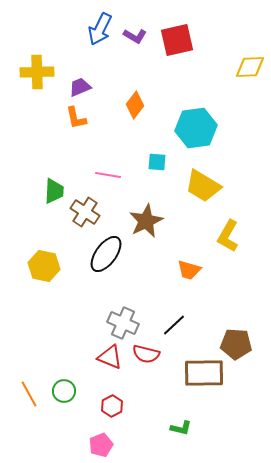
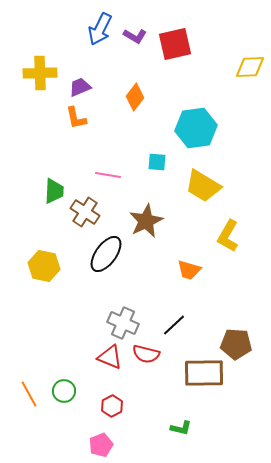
red square: moved 2 px left, 4 px down
yellow cross: moved 3 px right, 1 px down
orange diamond: moved 8 px up
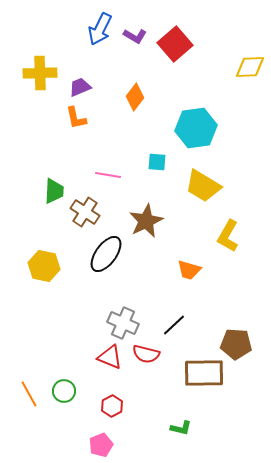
red square: rotated 28 degrees counterclockwise
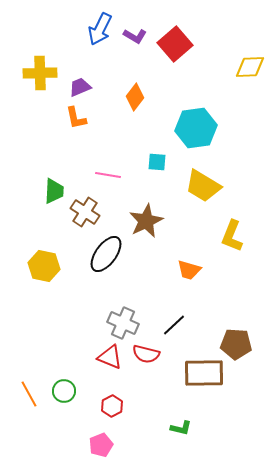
yellow L-shape: moved 4 px right; rotated 8 degrees counterclockwise
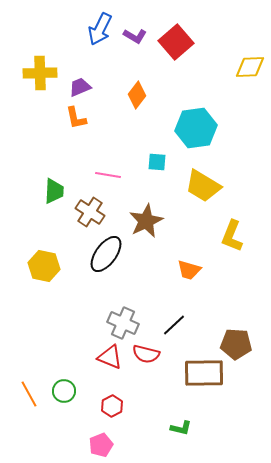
red square: moved 1 px right, 2 px up
orange diamond: moved 2 px right, 2 px up
brown cross: moved 5 px right
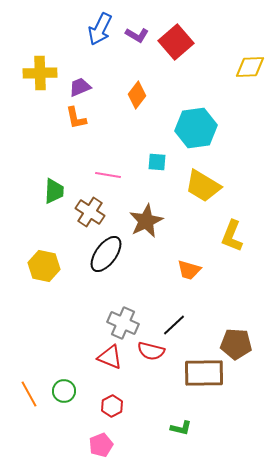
purple L-shape: moved 2 px right, 1 px up
red semicircle: moved 5 px right, 3 px up
